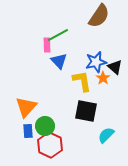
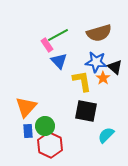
brown semicircle: moved 17 px down; rotated 40 degrees clockwise
pink rectangle: rotated 32 degrees counterclockwise
blue star: rotated 20 degrees clockwise
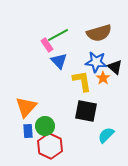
red hexagon: moved 1 px down
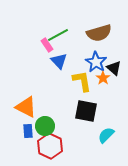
blue star: rotated 25 degrees clockwise
black triangle: moved 1 px left, 1 px down
orange triangle: rotated 45 degrees counterclockwise
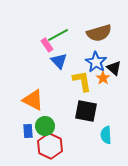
orange triangle: moved 7 px right, 7 px up
cyan semicircle: rotated 48 degrees counterclockwise
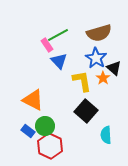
blue star: moved 4 px up
black square: rotated 30 degrees clockwise
blue rectangle: rotated 48 degrees counterclockwise
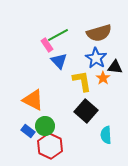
black triangle: moved 1 px right, 1 px up; rotated 35 degrees counterclockwise
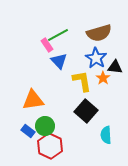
orange triangle: rotated 35 degrees counterclockwise
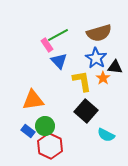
cyan semicircle: rotated 60 degrees counterclockwise
